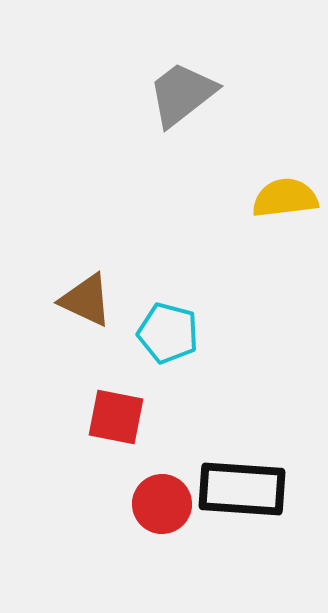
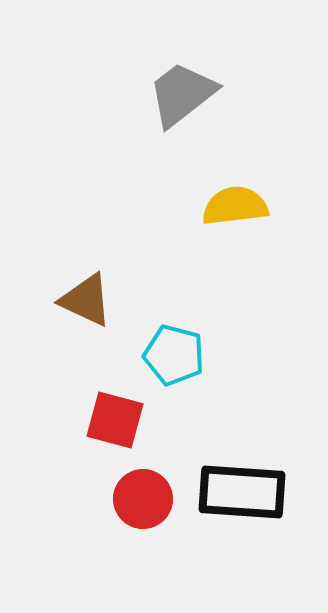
yellow semicircle: moved 50 px left, 8 px down
cyan pentagon: moved 6 px right, 22 px down
red square: moved 1 px left, 3 px down; rotated 4 degrees clockwise
black rectangle: moved 3 px down
red circle: moved 19 px left, 5 px up
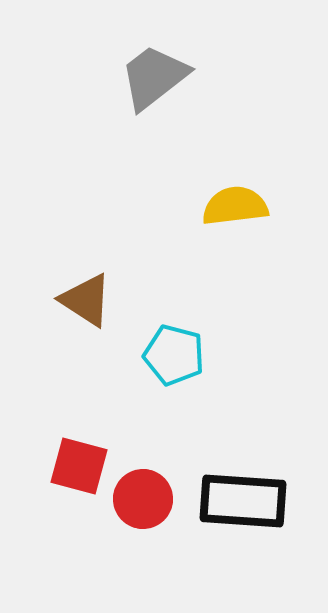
gray trapezoid: moved 28 px left, 17 px up
brown triangle: rotated 8 degrees clockwise
red square: moved 36 px left, 46 px down
black rectangle: moved 1 px right, 9 px down
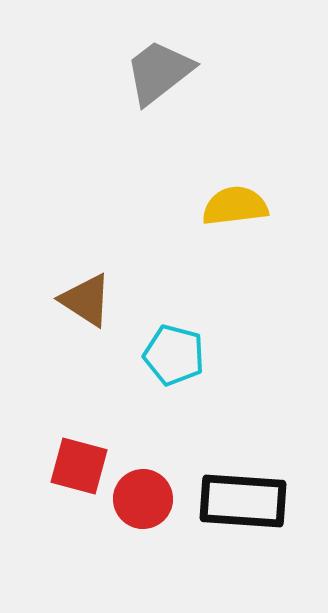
gray trapezoid: moved 5 px right, 5 px up
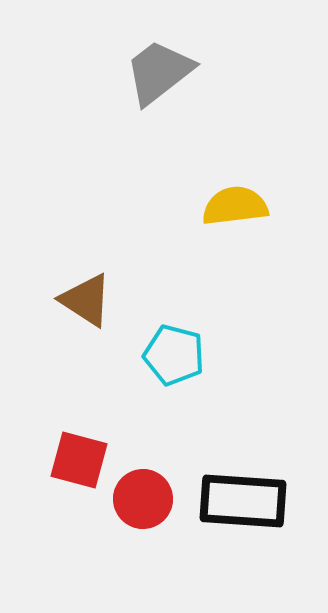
red square: moved 6 px up
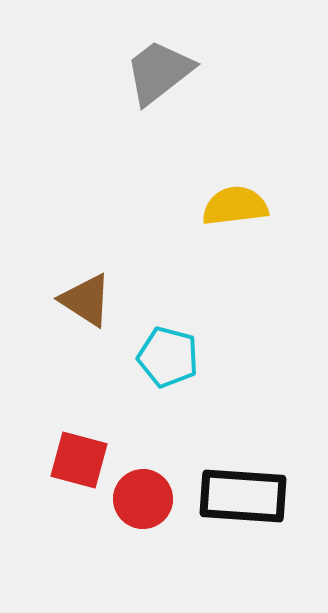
cyan pentagon: moved 6 px left, 2 px down
black rectangle: moved 5 px up
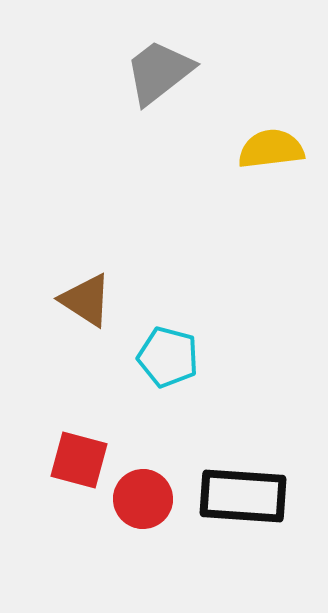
yellow semicircle: moved 36 px right, 57 px up
